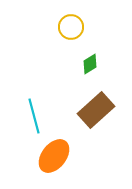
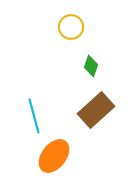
green diamond: moved 1 px right, 2 px down; rotated 40 degrees counterclockwise
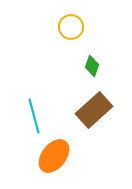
green diamond: moved 1 px right
brown rectangle: moved 2 px left
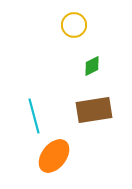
yellow circle: moved 3 px right, 2 px up
green diamond: rotated 45 degrees clockwise
brown rectangle: rotated 33 degrees clockwise
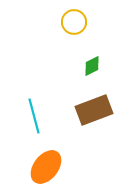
yellow circle: moved 3 px up
brown rectangle: rotated 12 degrees counterclockwise
orange ellipse: moved 8 px left, 11 px down
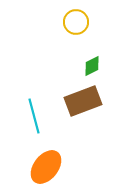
yellow circle: moved 2 px right
brown rectangle: moved 11 px left, 9 px up
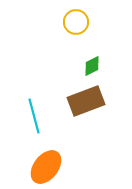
brown rectangle: moved 3 px right
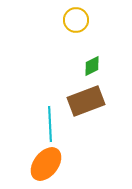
yellow circle: moved 2 px up
cyan line: moved 16 px right, 8 px down; rotated 12 degrees clockwise
orange ellipse: moved 3 px up
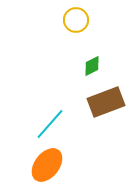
brown rectangle: moved 20 px right, 1 px down
cyan line: rotated 44 degrees clockwise
orange ellipse: moved 1 px right, 1 px down
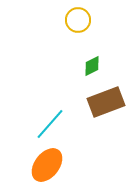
yellow circle: moved 2 px right
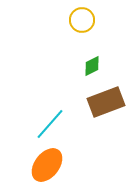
yellow circle: moved 4 px right
